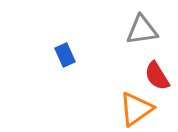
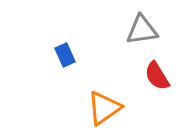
orange triangle: moved 32 px left, 1 px up
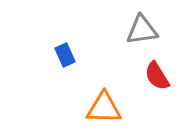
orange triangle: rotated 36 degrees clockwise
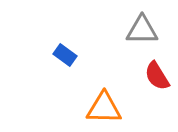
gray triangle: rotated 8 degrees clockwise
blue rectangle: rotated 30 degrees counterclockwise
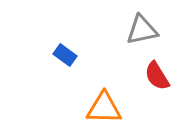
gray triangle: rotated 12 degrees counterclockwise
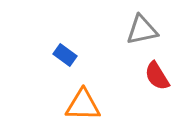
orange triangle: moved 21 px left, 3 px up
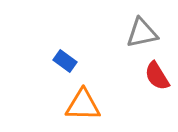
gray triangle: moved 3 px down
blue rectangle: moved 6 px down
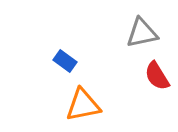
orange triangle: rotated 12 degrees counterclockwise
